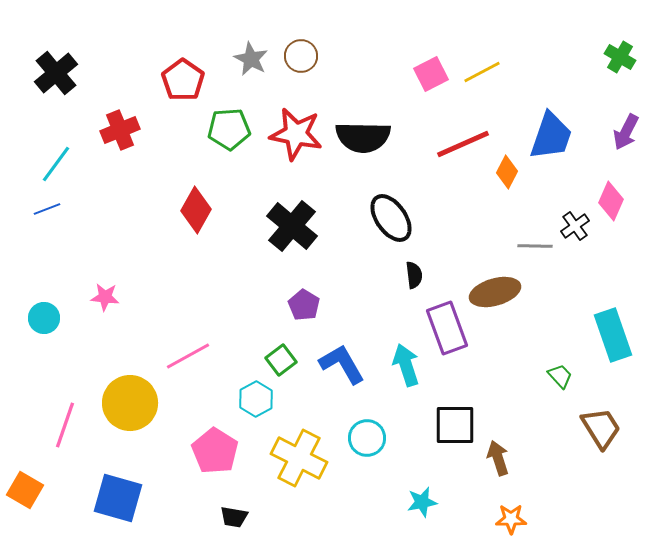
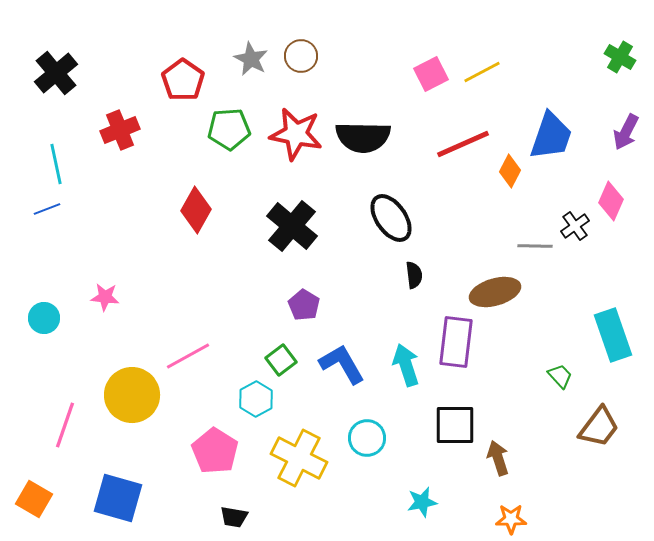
cyan line at (56, 164): rotated 48 degrees counterclockwise
orange diamond at (507, 172): moved 3 px right, 1 px up
purple rectangle at (447, 328): moved 9 px right, 14 px down; rotated 27 degrees clockwise
yellow circle at (130, 403): moved 2 px right, 8 px up
brown trapezoid at (601, 428): moved 2 px left, 1 px up; rotated 69 degrees clockwise
orange square at (25, 490): moved 9 px right, 9 px down
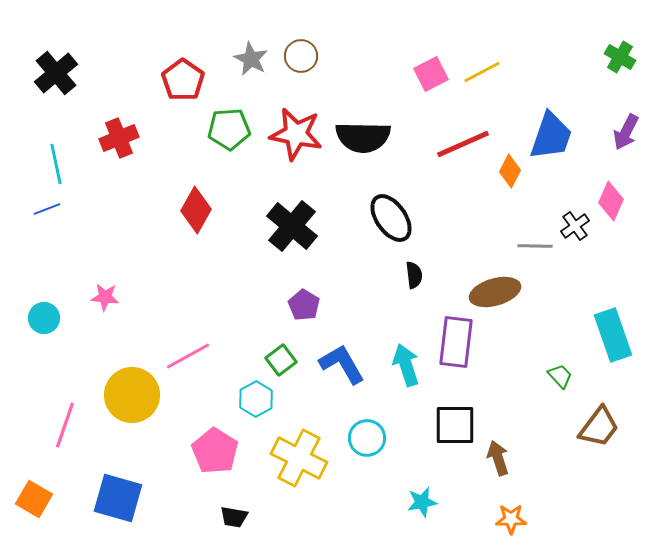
red cross at (120, 130): moved 1 px left, 8 px down
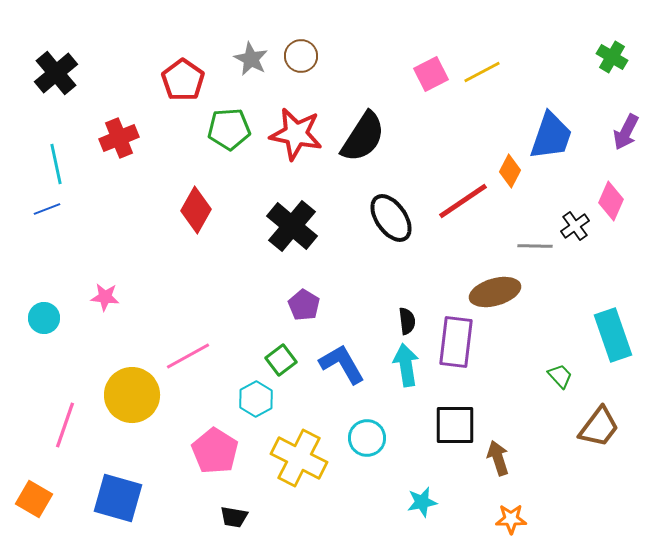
green cross at (620, 57): moved 8 px left
black semicircle at (363, 137): rotated 58 degrees counterclockwise
red line at (463, 144): moved 57 px down; rotated 10 degrees counterclockwise
black semicircle at (414, 275): moved 7 px left, 46 px down
cyan arrow at (406, 365): rotated 9 degrees clockwise
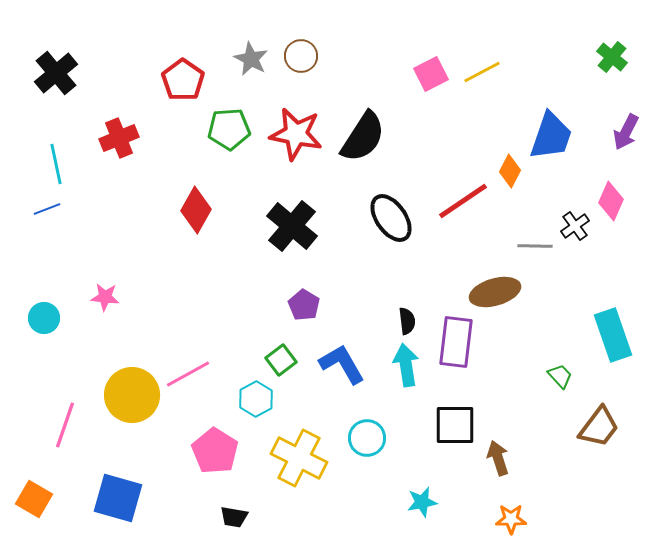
green cross at (612, 57): rotated 8 degrees clockwise
pink line at (188, 356): moved 18 px down
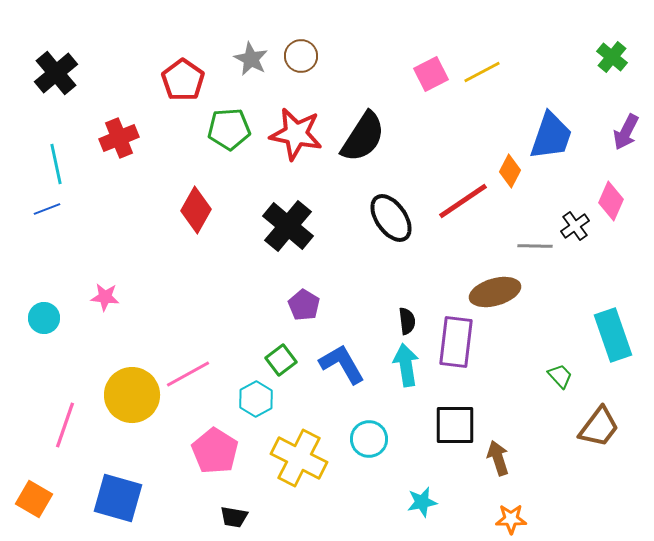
black cross at (292, 226): moved 4 px left
cyan circle at (367, 438): moved 2 px right, 1 px down
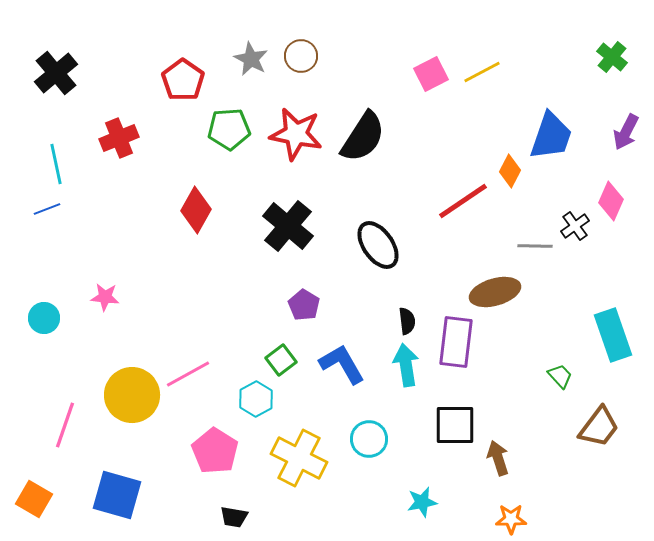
black ellipse at (391, 218): moved 13 px left, 27 px down
blue square at (118, 498): moved 1 px left, 3 px up
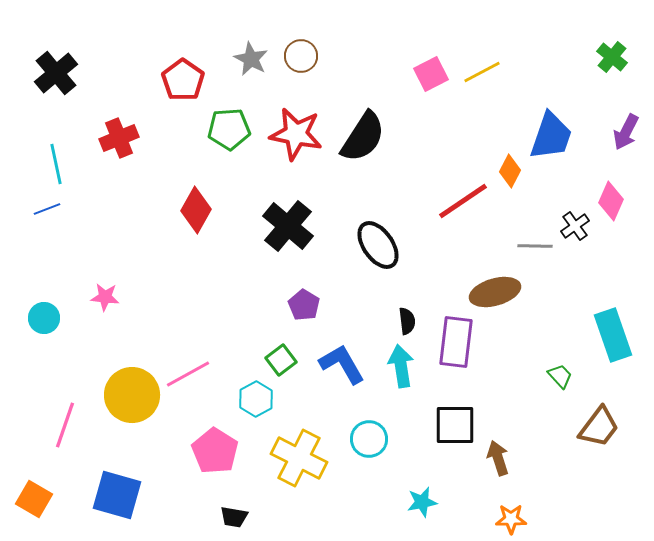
cyan arrow at (406, 365): moved 5 px left, 1 px down
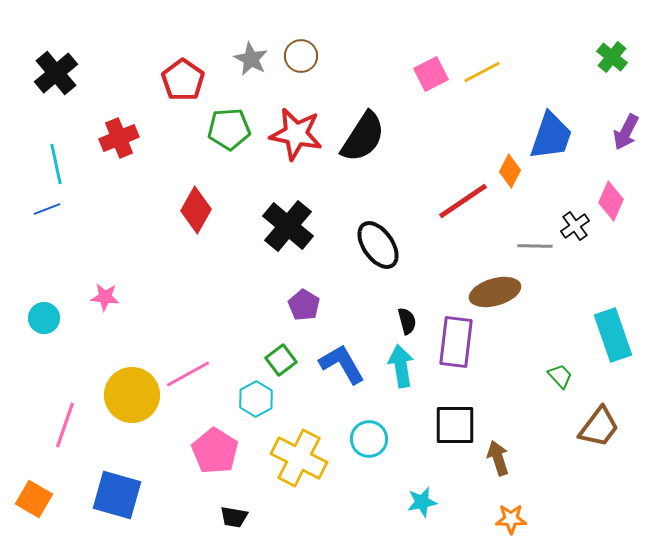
black semicircle at (407, 321): rotated 8 degrees counterclockwise
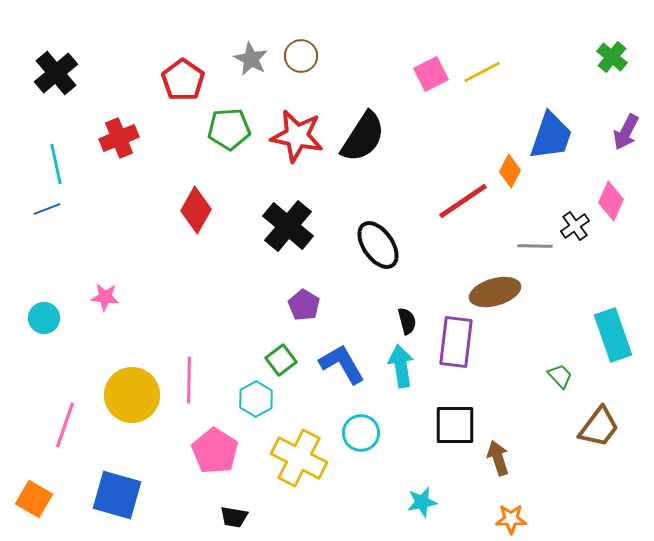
red star at (296, 134): moved 1 px right, 2 px down
pink line at (188, 374): moved 1 px right, 6 px down; rotated 60 degrees counterclockwise
cyan circle at (369, 439): moved 8 px left, 6 px up
